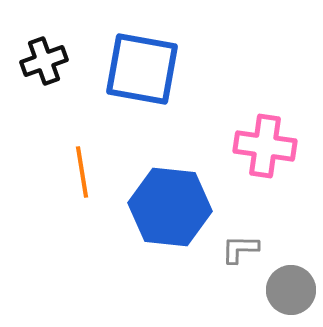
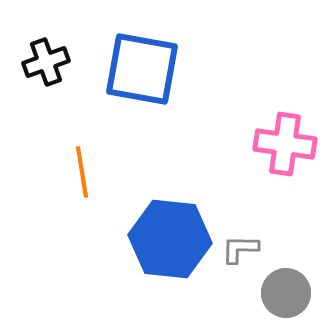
black cross: moved 2 px right, 1 px down
pink cross: moved 20 px right, 2 px up
blue hexagon: moved 32 px down
gray circle: moved 5 px left, 3 px down
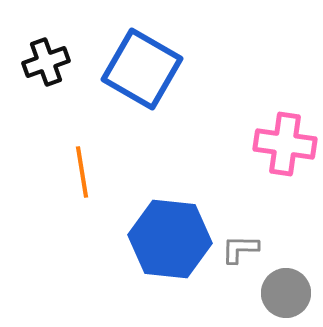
blue square: rotated 20 degrees clockwise
